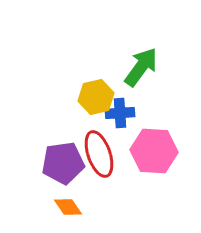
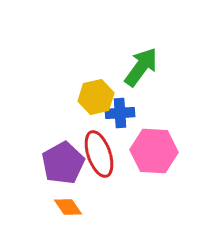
purple pentagon: rotated 21 degrees counterclockwise
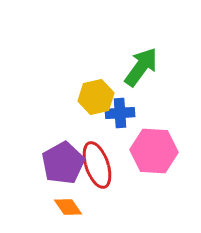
red ellipse: moved 2 px left, 11 px down
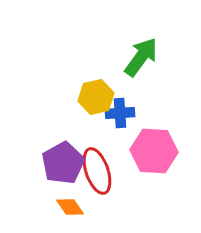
green arrow: moved 10 px up
red ellipse: moved 6 px down
orange diamond: moved 2 px right
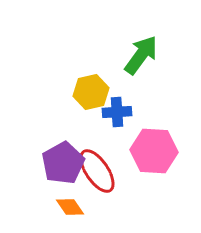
green arrow: moved 2 px up
yellow hexagon: moved 5 px left, 5 px up
blue cross: moved 3 px left, 1 px up
red ellipse: rotated 15 degrees counterclockwise
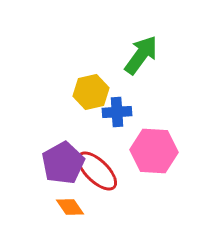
red ellipse: rotated 12 degrees counterclockwise
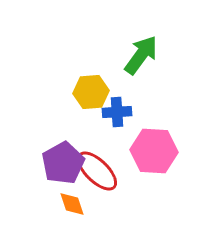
yellow hexagon: rotated 8 degrees clockwise
orange diamond: moved 2 px right, 3 px up; rotated 16 degrees clockwise
